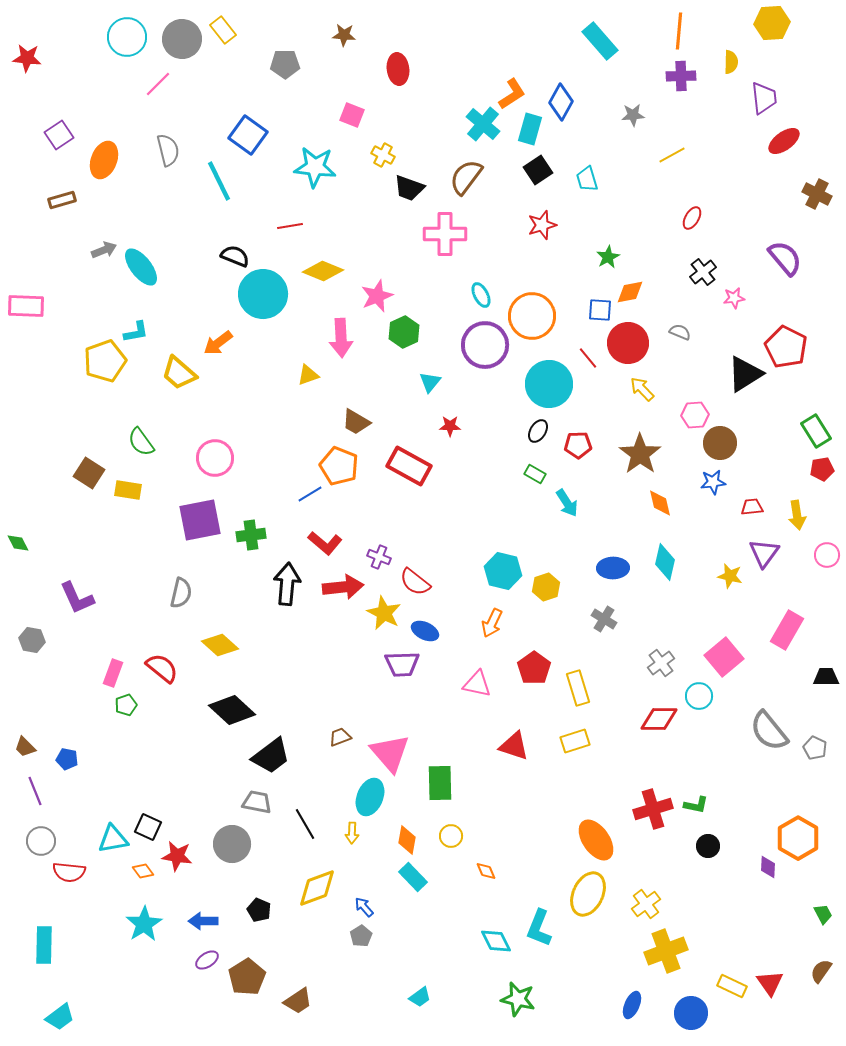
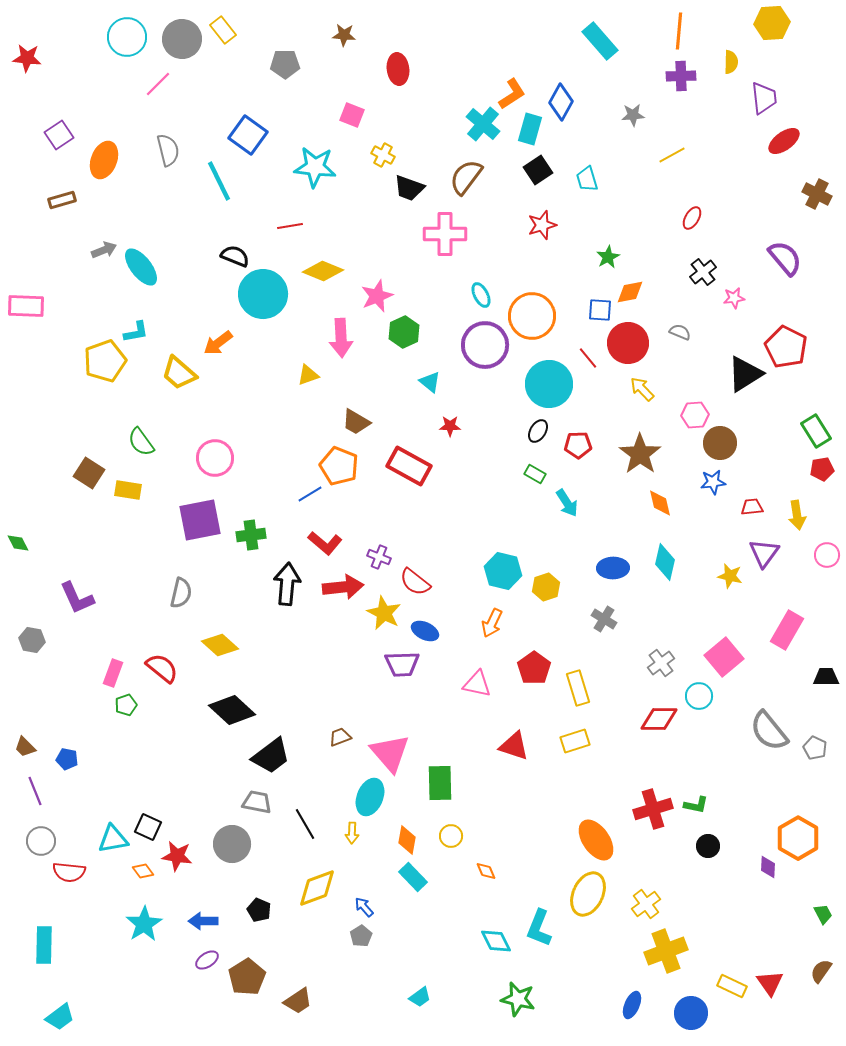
cyan triangle at (430, 382): rotated 30 degrees counterclockwise
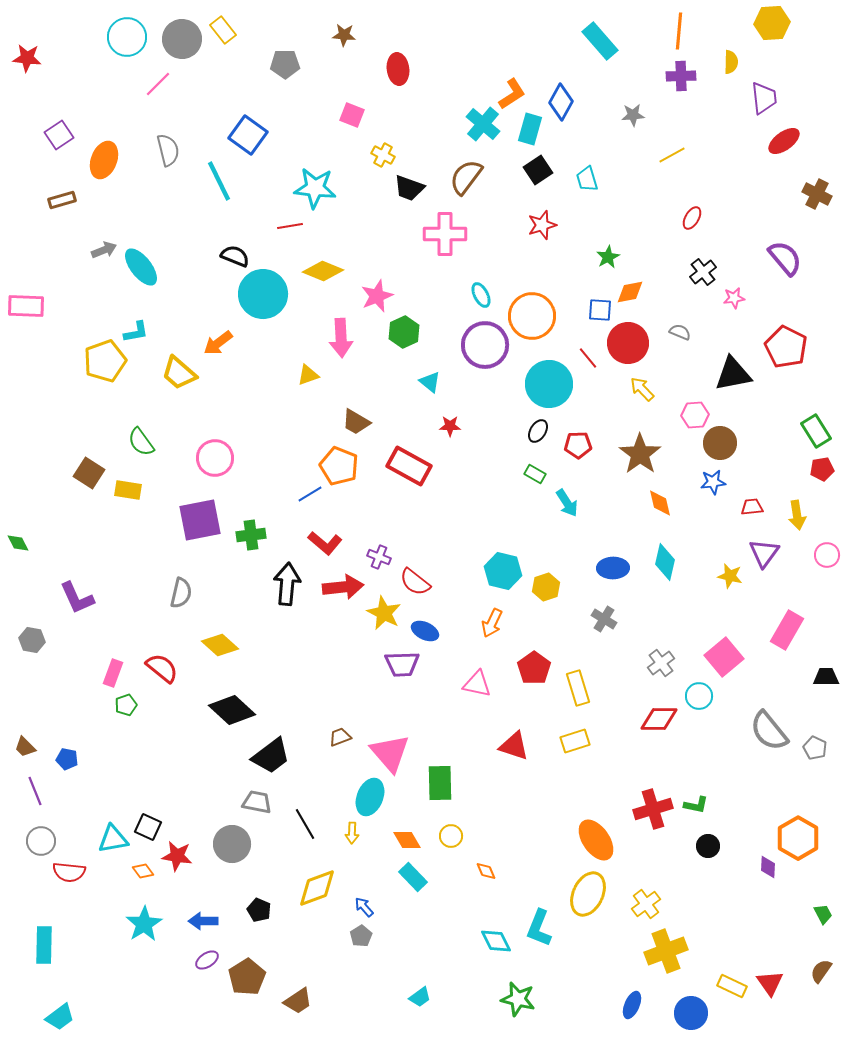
cyan star at (315, 167): moved 21 px down
black triangle at (745, 374): moved 12 px left; rotated 21 degrees clockwise
orange diamond at (407, 840): rotated 40 degrees counterclockwise
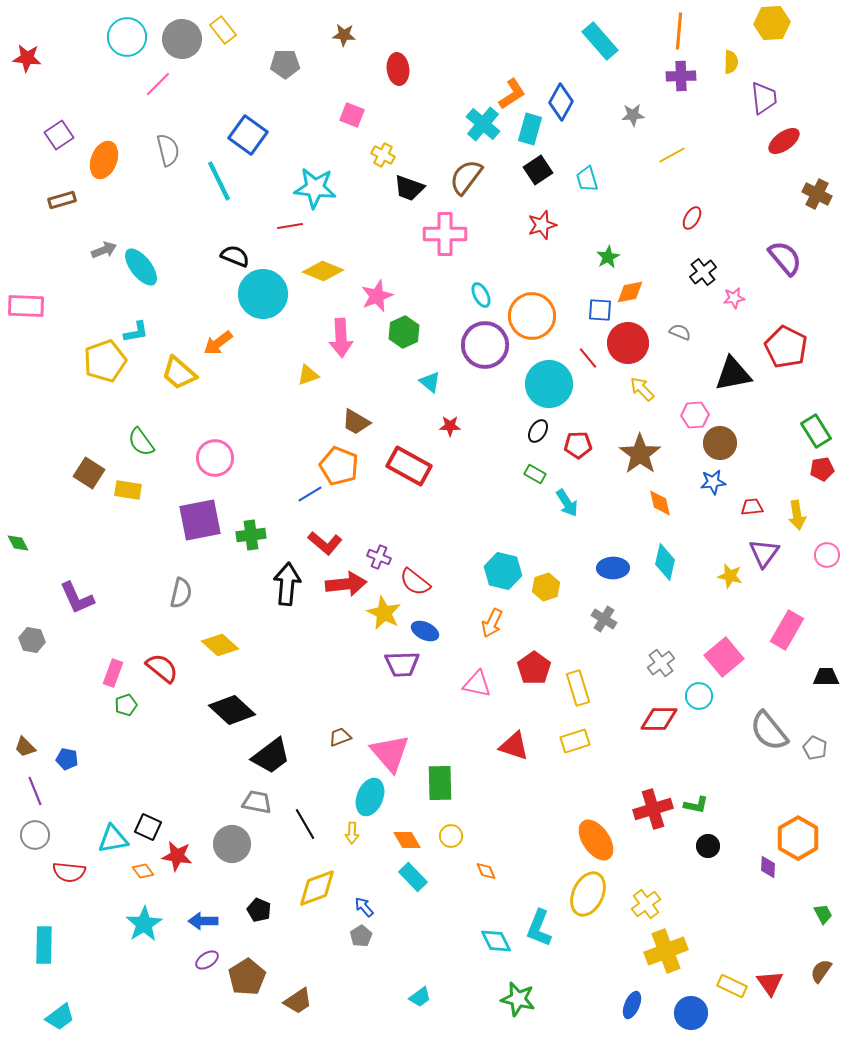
red arrow at (343, 587): moved 3 px right, 3 px up
gray circle at (41, 841): moved 6 px left, 6 px up
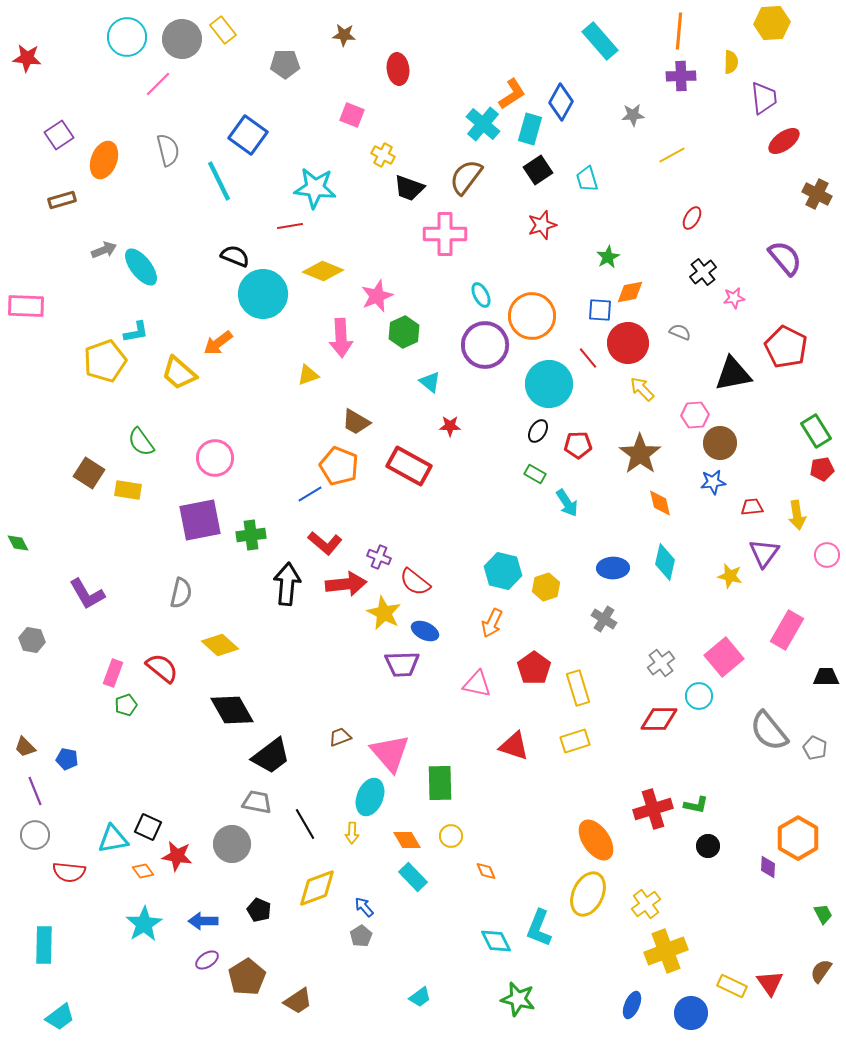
purple L-shape at (77, 598): moved 10 px right, 4 px up; rotated 6 degrees counterclockwise
black diamond at (232, 710): rotated 18 degrees clockwise
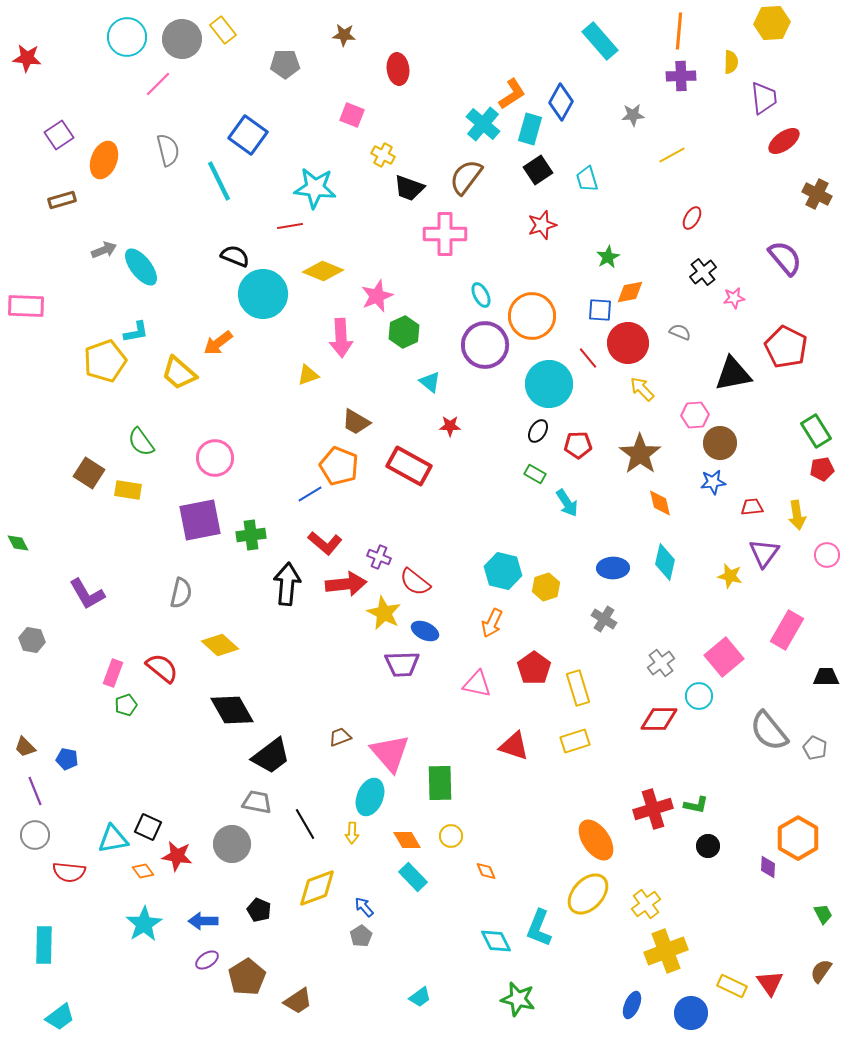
yellow ellipse at (588, 894): rotated 18 degrees clockwise
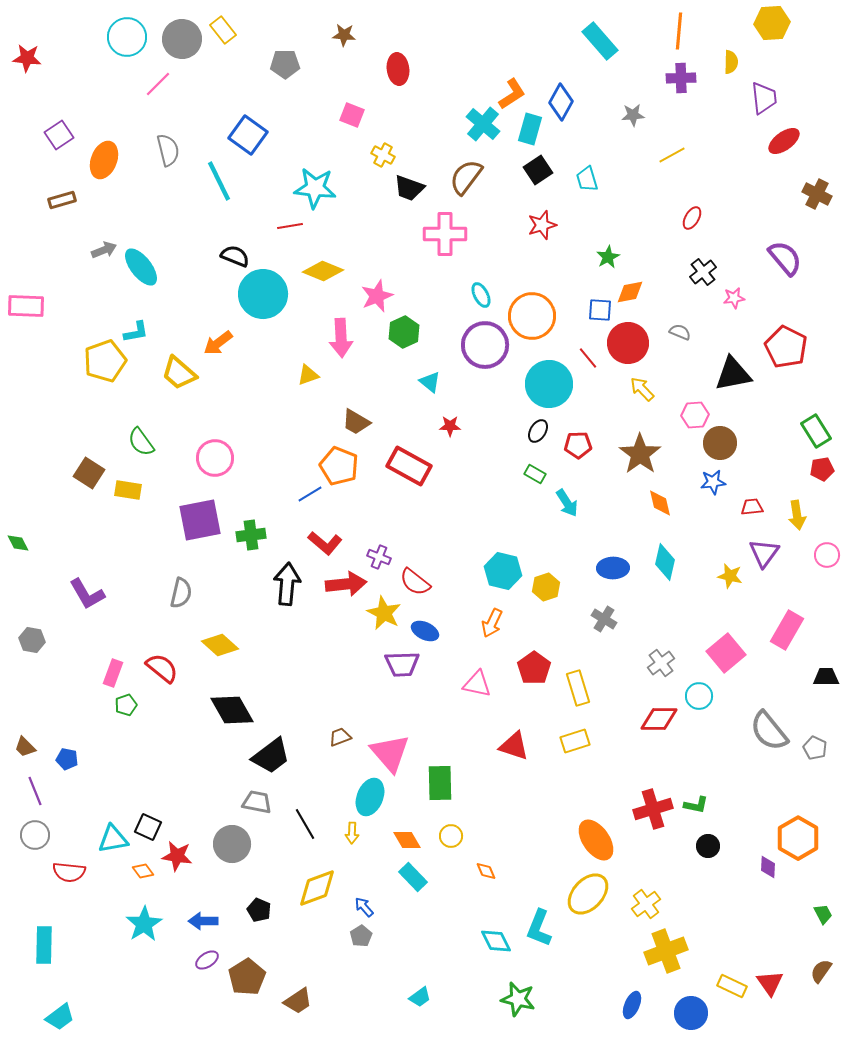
purple cross at (681, 76): moved 2 px down
pink square at (724, 657): moved 2 px right, 4 px up
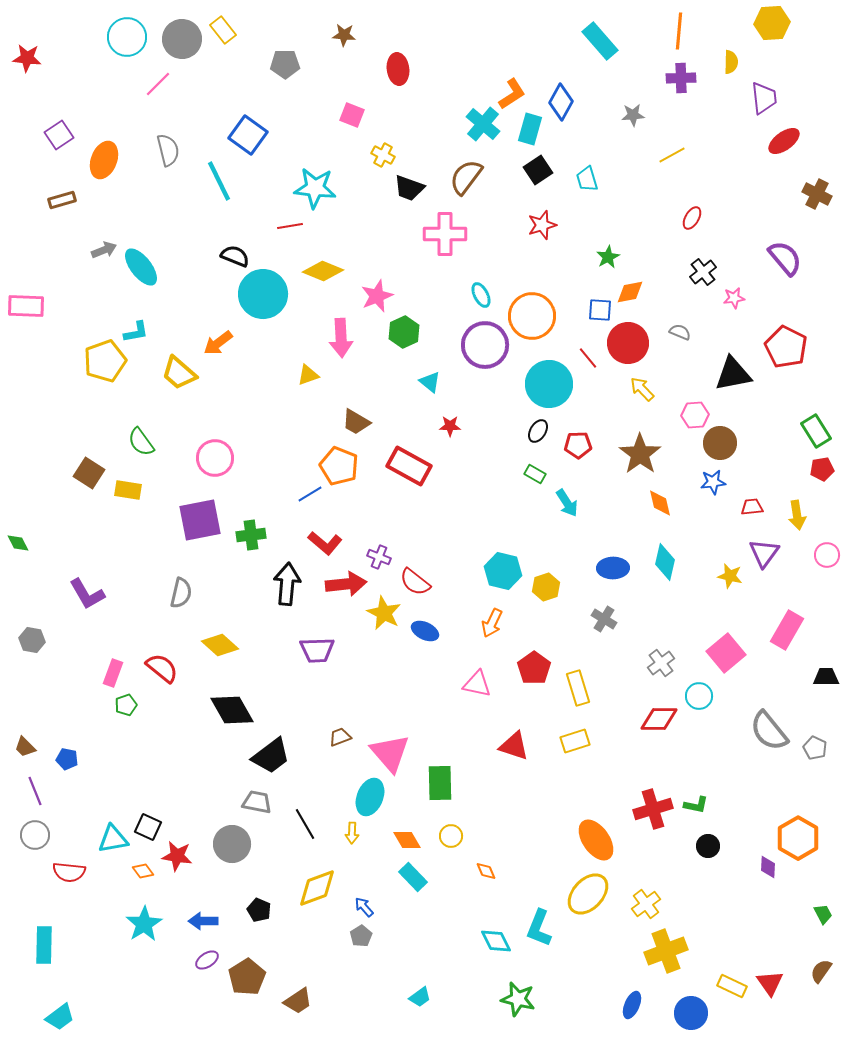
purple trapezoid at (402, 664): moved 85 px left, 14 px up
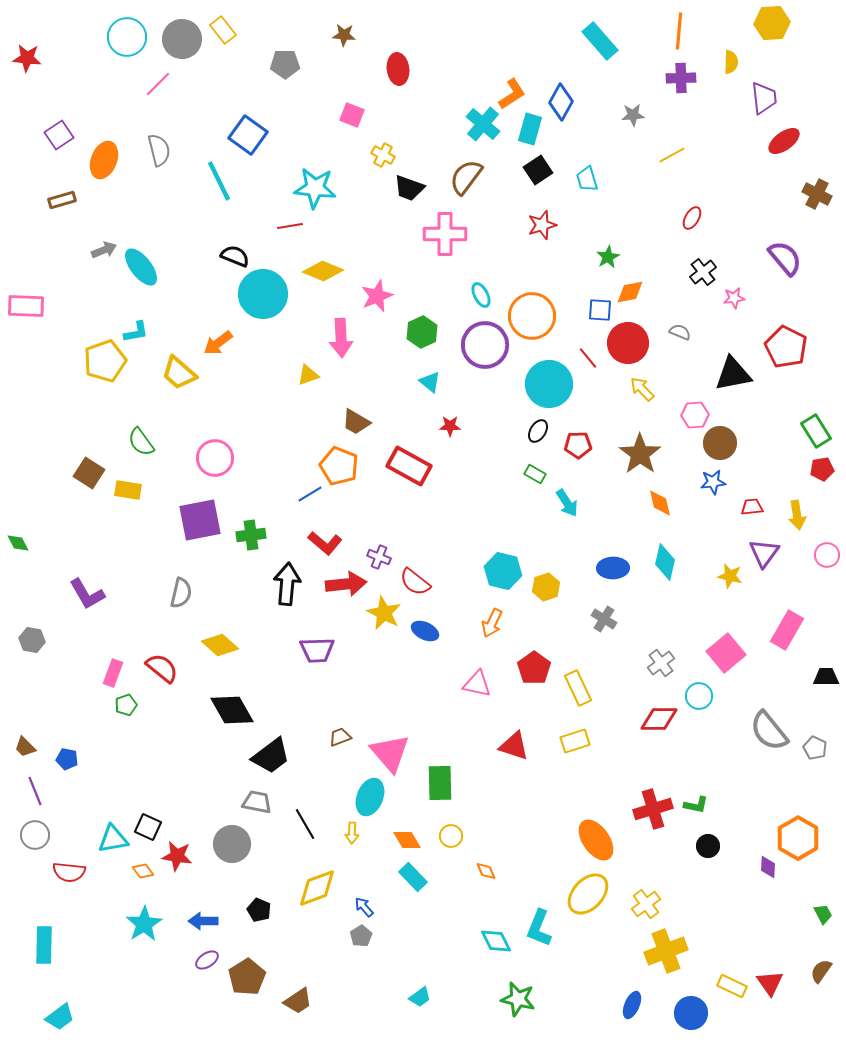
gray semicircle at (168, 150): moved 9 px left
green hexagon at (404, 332): moved 18 px right
yellow rectangle at (578, 688): rotated 8 degrees counterclockwise
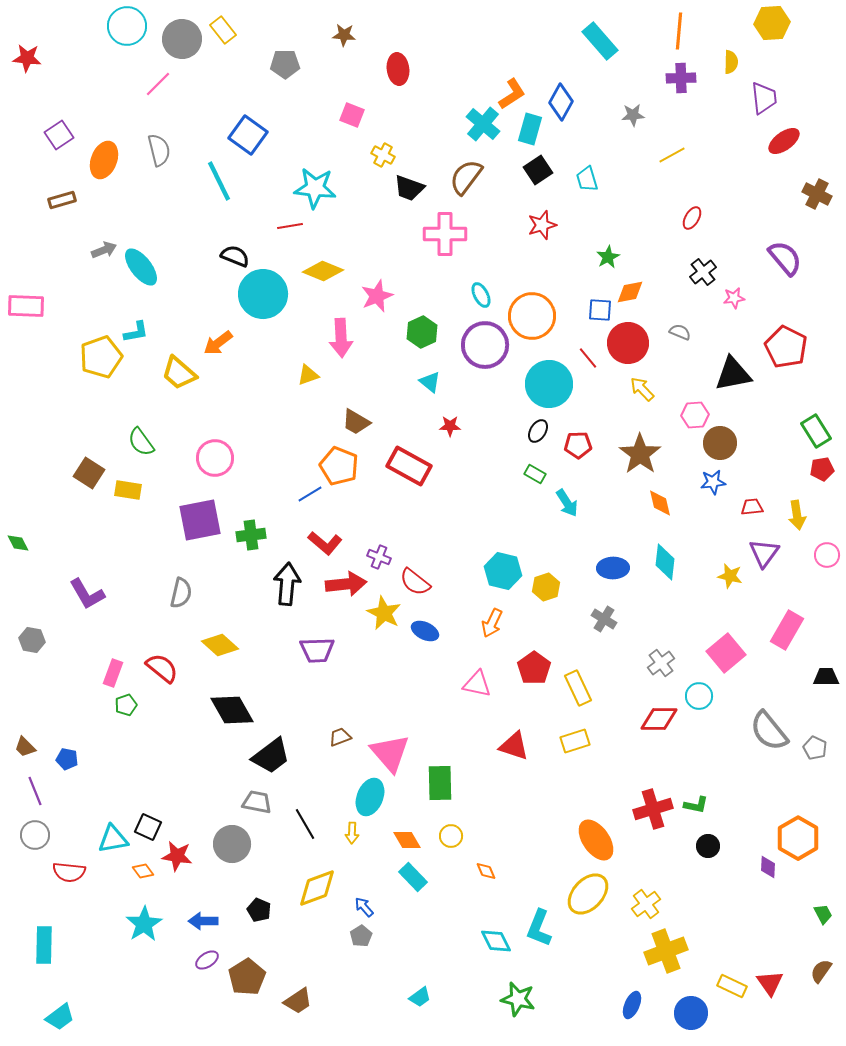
cyan circle at (127, 37): moved 11 px up
yellow pentagon at (105, 361): moved 4 px left, 4 px up
cyan diamond at (665, 562): rotated 6 degrees counterclockwise
